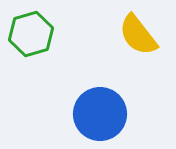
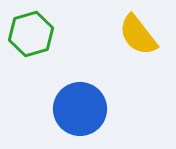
blue circle: moved 20 px left, 5 px up
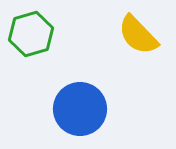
yellow semicircle: rotated 6 degrees counterclockwise
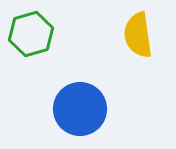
yellow semicircle: rotated 36 degrees clockwise
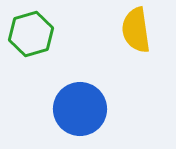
yellow semicircle: moved 2 px left, 5 px up
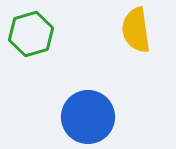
blue circle: moved 8 px right, 8 px down
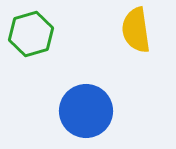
blue circle: moved 2 px left, 6 px up
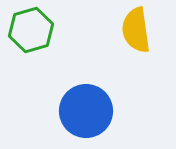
green hexagon: moved 4 px up
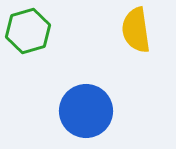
green hexagon: moved 3 px left, 1 px down
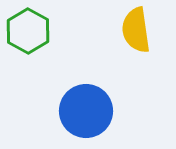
green hexagon: rotated 15 degrees counterclockwise
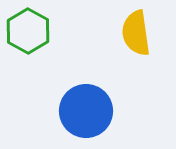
yellow semicircle: moved 3 px down
